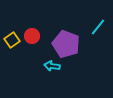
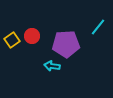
purple pentagon: rotated 24 degrees counterclockwise
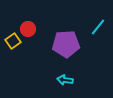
red circle: moved 4 px left, 7 px up
yellow square: moved 1 px right, 1 px down
cyan arrow: moved 13 px right, 14 px down
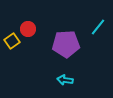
yellow square: moved 1 px left
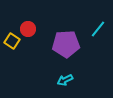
cyan line: moved 2 px down
yellow square: rotated 21 degrees counterclockwise
cyan arrow: rotated 35 degrees counterclockwise
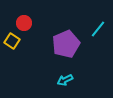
red circle: moved 4 px left, 6 px up
purple pentagon: rotated 20 degrees counterclockwise
